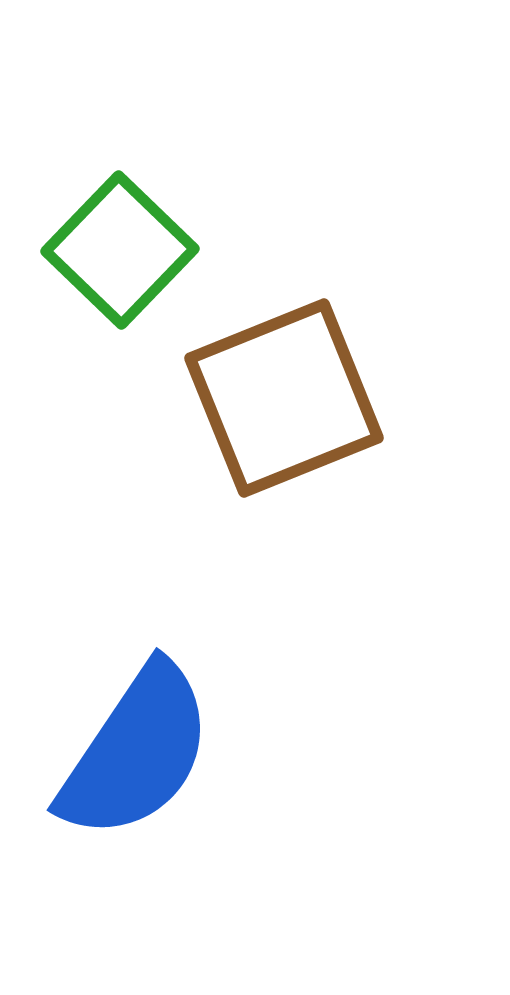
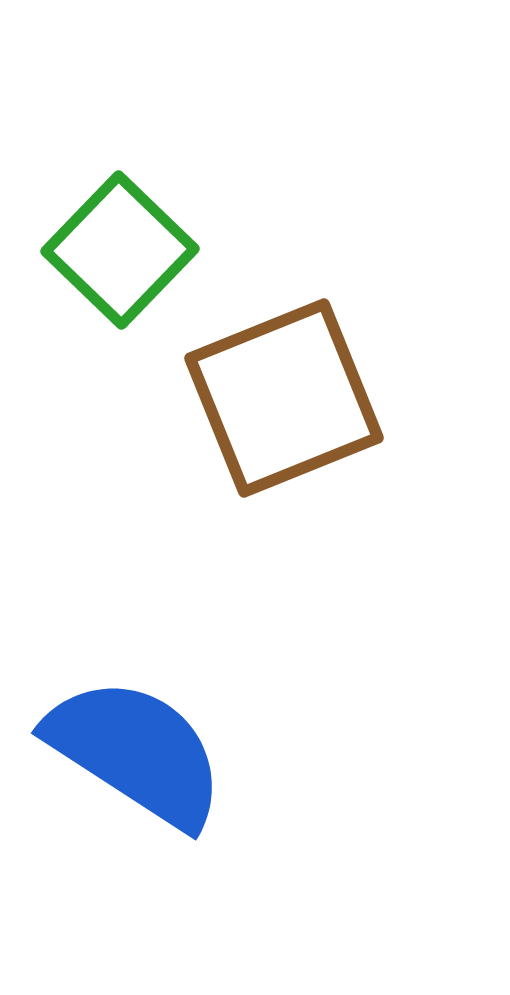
blue semicircle: rotated 91 degrees counterclockwise
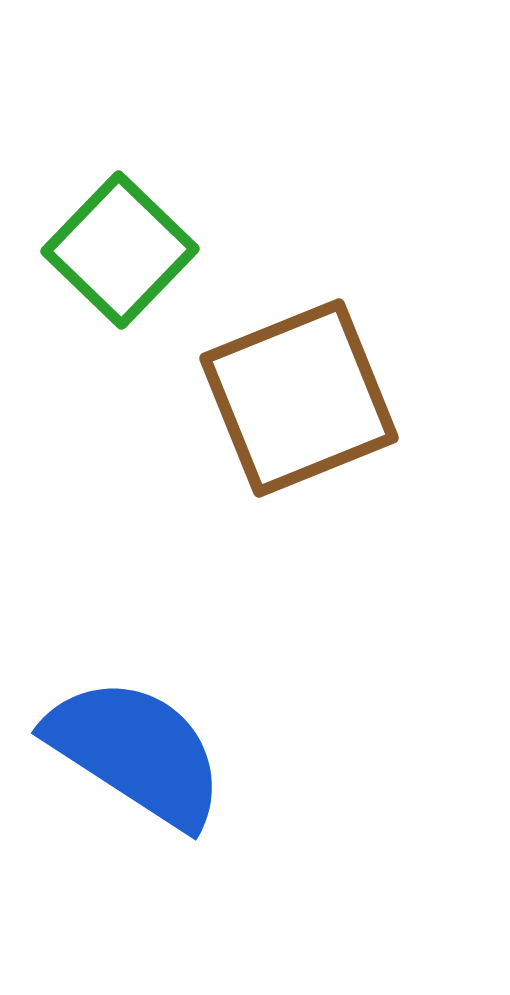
brown square: moved 15 px right
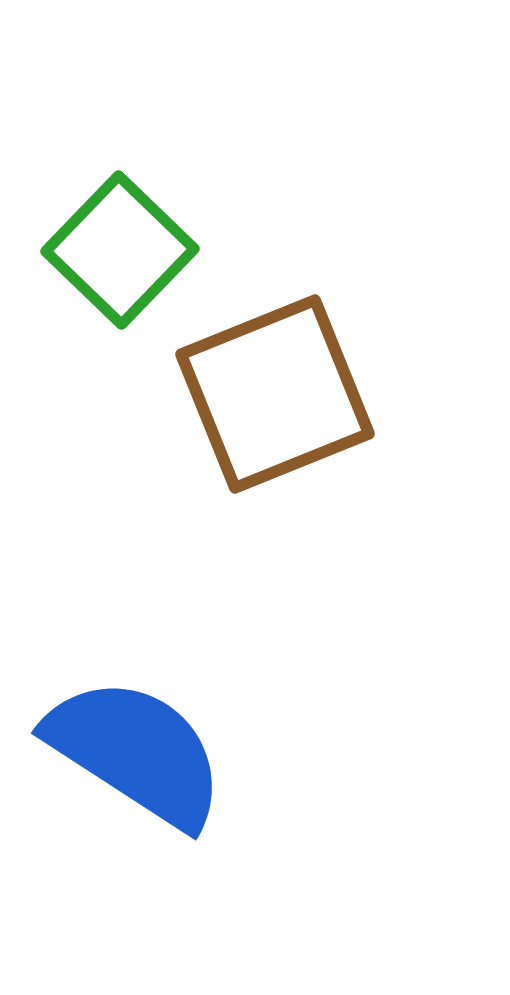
brown square: moved 24 px left, 4 px up
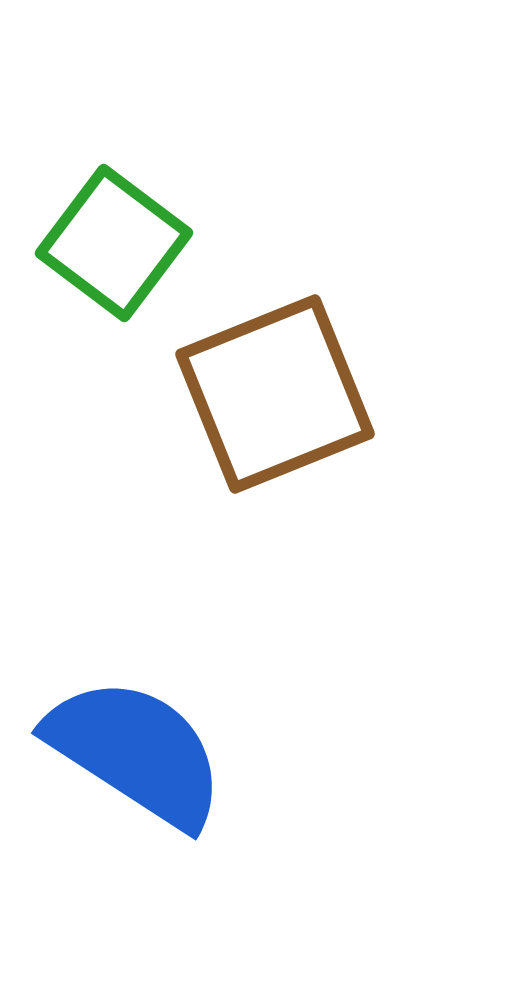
green square: moved 6 px left, 7 px up; rotated 7 degrees counterclockwise
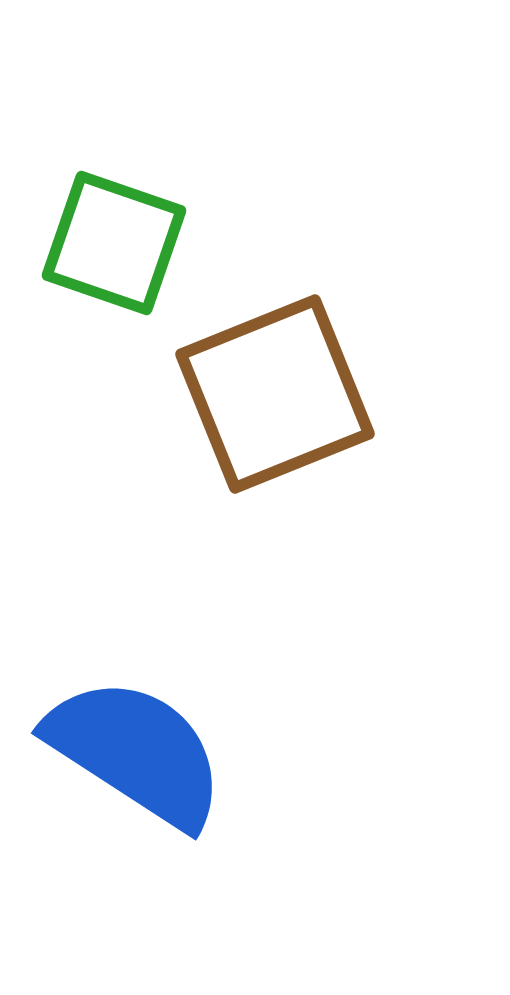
green square: rotated 18 degrees counterclockwise
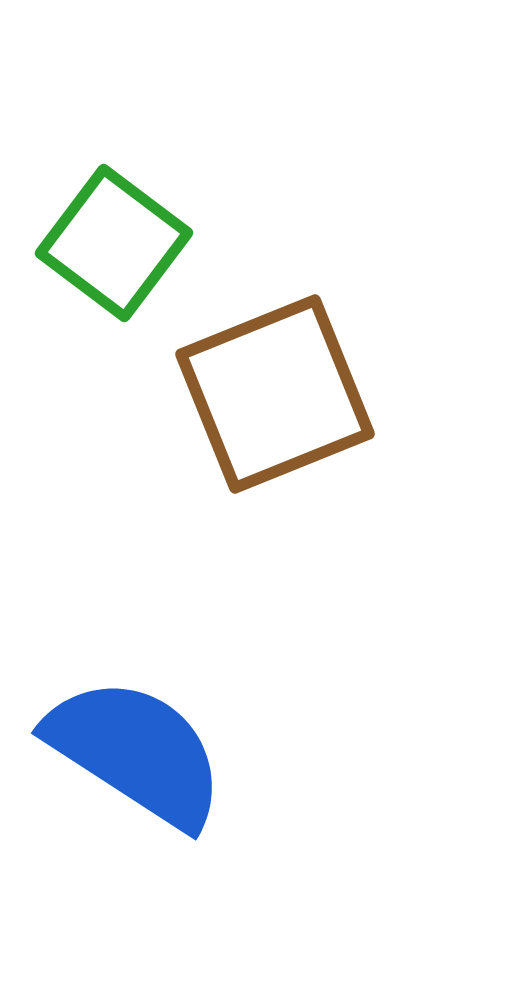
green square: rotated 18 degrees clockwise
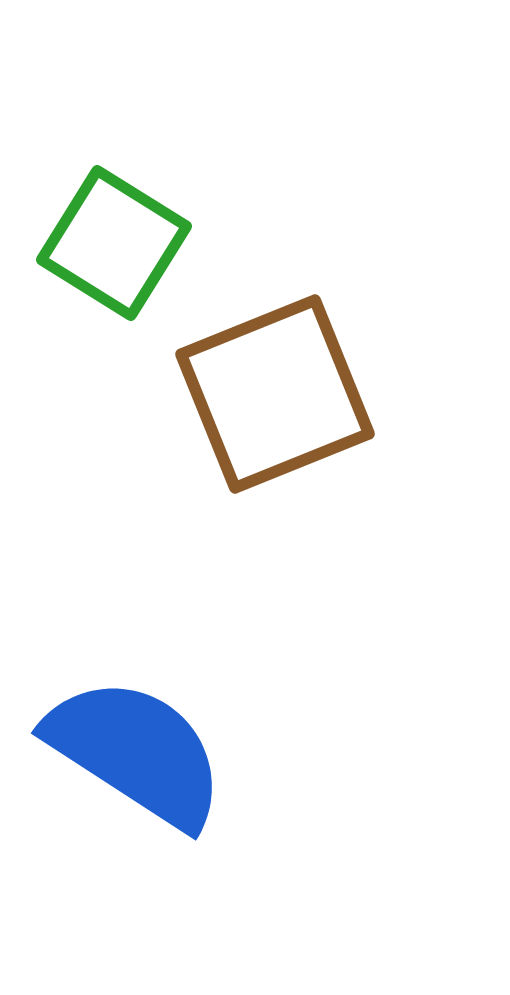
green square: rotated 5 degrees counterclockwise
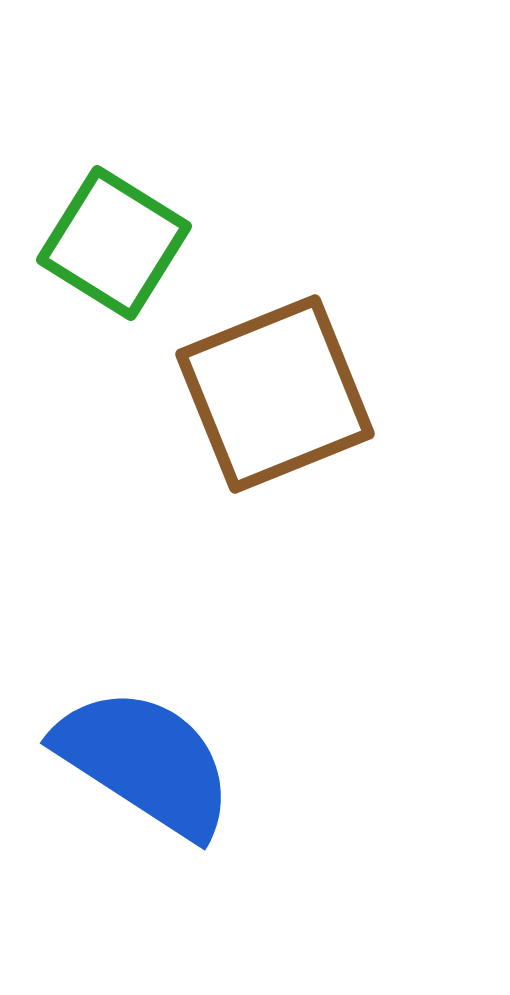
blue semicircle: moved 9 px right, 10 px down
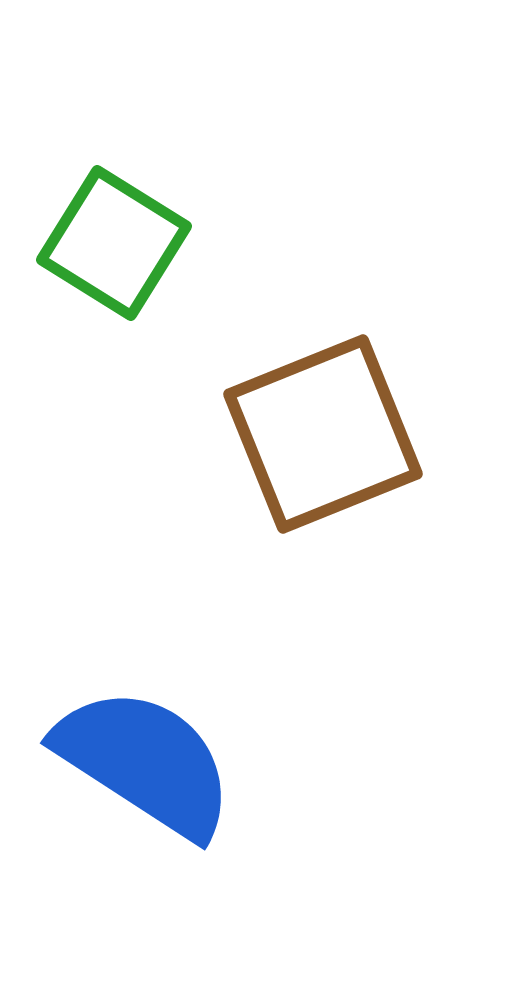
brown square: moved 48 px right, 40 px down
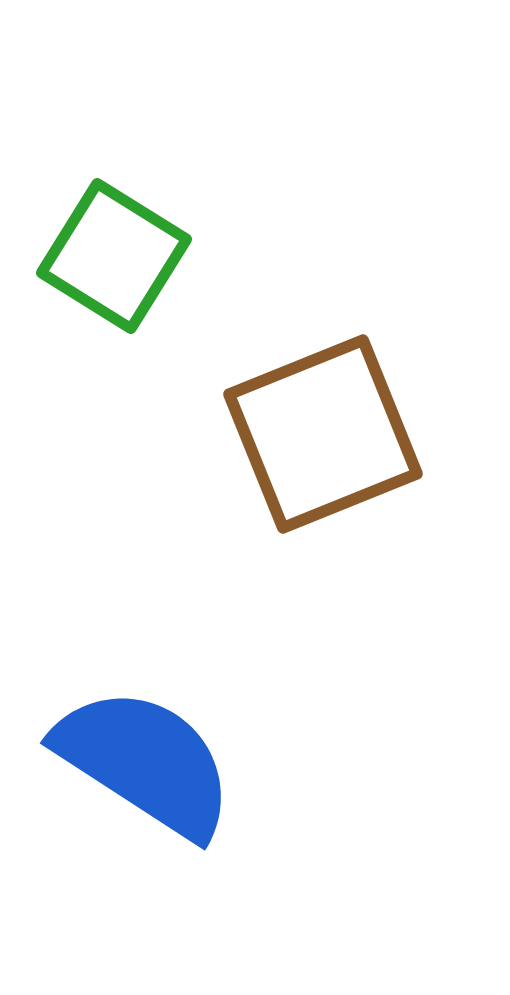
green square: moved 13 px down
